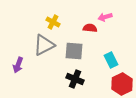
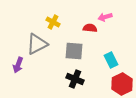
gray triangle: moved 7 px left, 1 px up
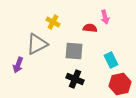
pink arrow: rotated 88 degrees counterclockwise
red hexagon: moved 2 px left; rotated 15 degrees clockwise
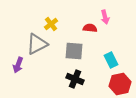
yellow cross: moved 2 px left, 2 px down; rotated 24 degrees clockwise
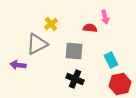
purple arrow: rotated 77 degrees clockwise
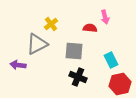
black cross: moved 3 px right, 2 px up
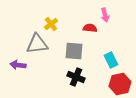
pink arrow: moved 2 px up
gray triangle: rotated 20 degrees clockwise
black cross: moved 2 px left
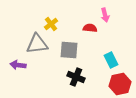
gray square: moved 5 px left, 1 px up
